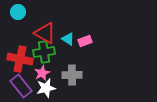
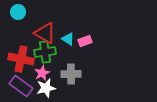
green cross: moved 1 px right
red cross: moved 1 px right
gray cross: moved 1 px left, 1 px up
purple rectangle: rotated 15 degrees counterclockwise
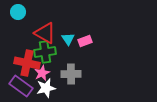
cyan triangle: rotated 24 degrees clockwise
red cross: moved 6 px right, 4 px down
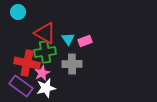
gray cross: moved 1 px right, 10 px up
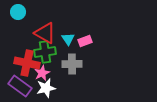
purple rectangle: moved 1 px left
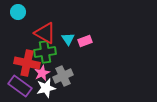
gray cross: moved 9 px left, 12 px down; rotated 24 degrees counterclockwise
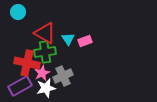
purple rectangle: rotated 65 degrees counterclockwise
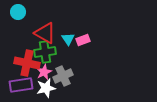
pink rectangle: moved 2 px left, 1 px up
pink star: moved 2 px right, 1 px up
purple rectangle: moved 1 px right, 1 px up; rotated 20 degrees clockwise
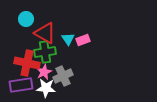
cyan circle: moved 8 px right, 7 px down
white star: rotated 18 degrees clockwise
